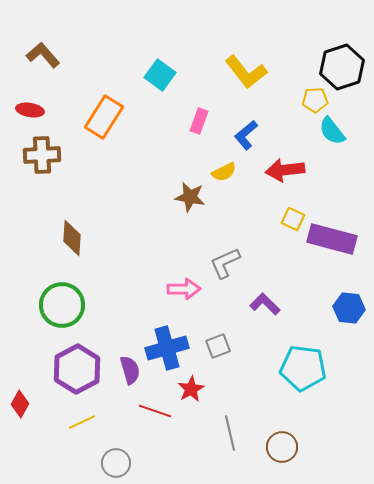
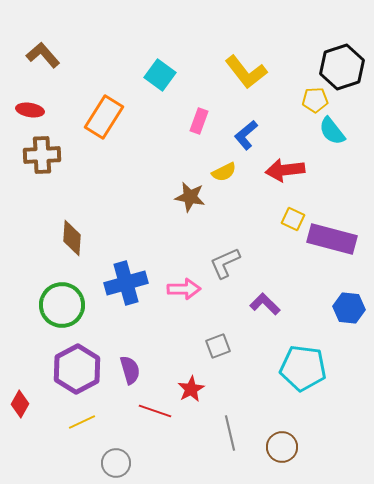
blue cross: moved 41 px left, 65 px up
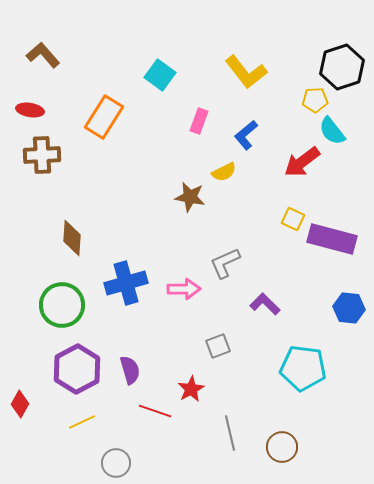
red arrow: moved 17 px right, 8 px up; rotated 30 degrees counterclockwise
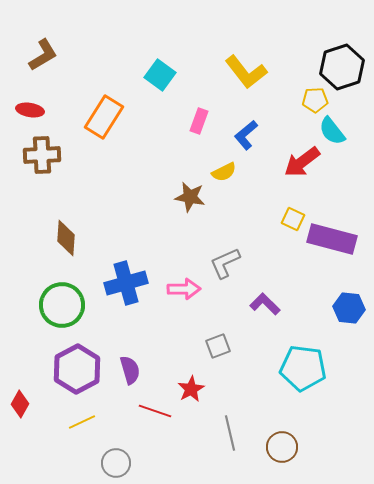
brown L-shape: rotated 100 degrees clockwise
brown diamond: moved 6 px left
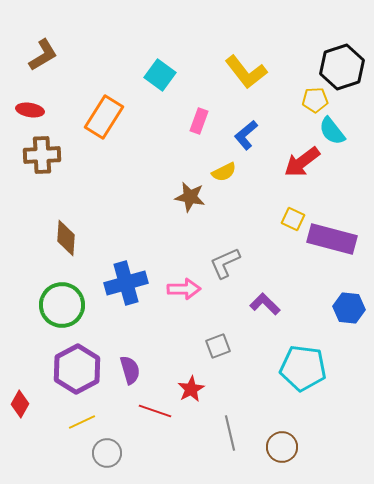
gray circle: moved 9 px left, 10 px up
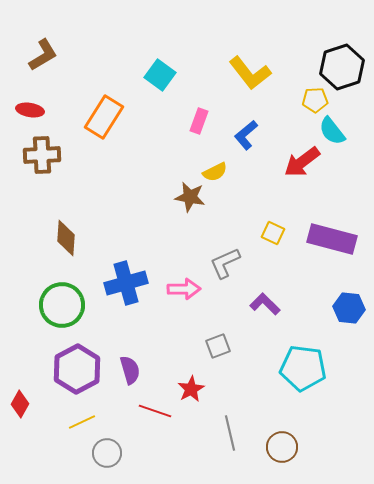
yellow L-shape: moved 4 px right, 1 px down
yellow semicircle: moved 9 px left
yellow square: moved 20 px left, 14 px down
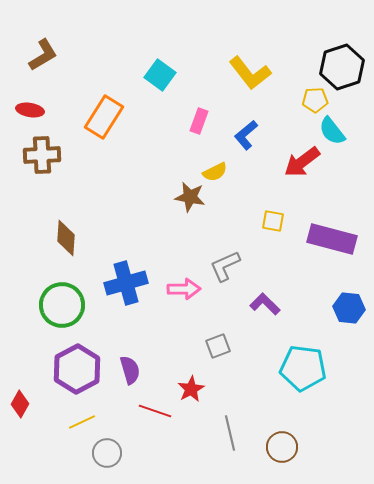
yellow square: moved 12 px up; rotated 15 degrees counterclockwise
gray L-shape: moved 3 px down
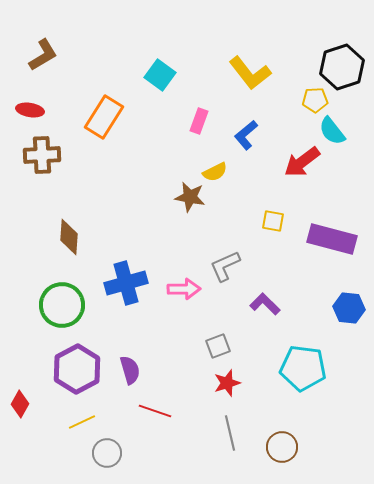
brown diamond: moved 3 px right, 1 px up
red star: moved 36 px right, 6 px up; rotated 12 degrees clockwise
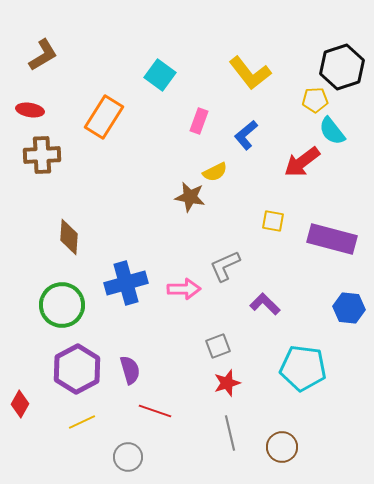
gray circle: moved 21 px right, 4 px down
